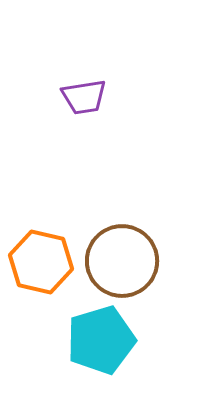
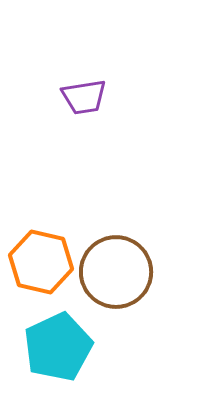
brown circle: moved 6 px left, 11 px down
cyan pentagon: moved 43 px left, 7 px down; rotated 8 degrees counterclockwise
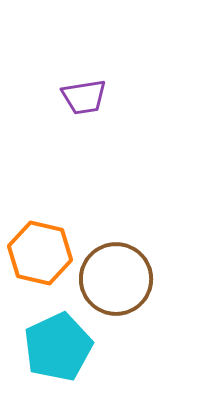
orange hexagon: moved 1 px left, 9 px up
brown circle: moved 7 px down
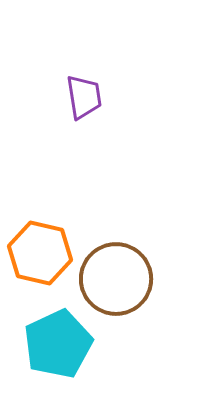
purple trapezoid: rotated 90 degrees counterclockwise
cyan pentagon: moved 3 px up
